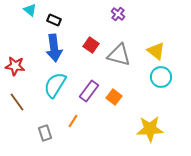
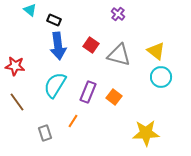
blue arrow: moved 4 px right, 2 px up
purple rectangle: moved 1 px left, 1 px down; rotated 15 degrees counterclockwise
yellow star: moved 4 px left, 4 px down
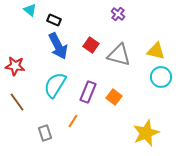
blue arrow: rotated 20 degrees counterclockwise
yellow triangle: rotated 24 degrees counterclockwise
yellow star: rotated 20 degrees counterclockwise
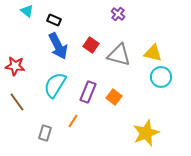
cyan triangle: moved 3 px left, 1 px down
yellow triangle: moved 3 px left, 2 px down
gray rectangle: rotated 35 degrees clockwise
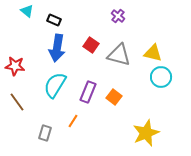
purple cross: moved 2 px down
blue arrow: moved 1 px left, 2 px down; rotated 36 degrees clockwise
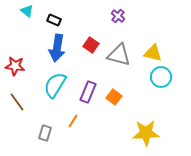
yellow star: rotated 20 degrees clockwise
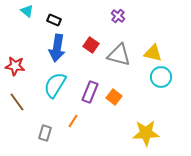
purple rectangle: moved 2 px right
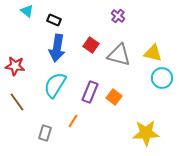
cyan circle: moved 1 px right, 1 px down
